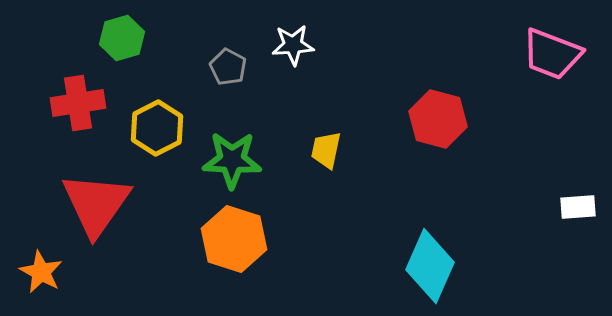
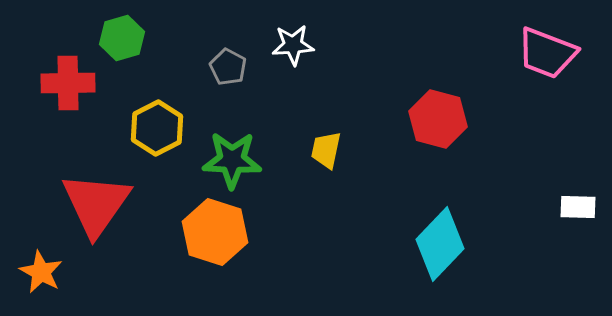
pink trapezoid: moved 5 px left, 1 px up
red cross: moved 10 px left, 20 px up; rotated 8 degrees clockwise
white rectangle: rotated 6 degrees clockwise
orange hexagon: moved 19 px left, 7 px up
cyan diamond: moved 10 px right, 22 px up; rotated 20 degrees clockwise
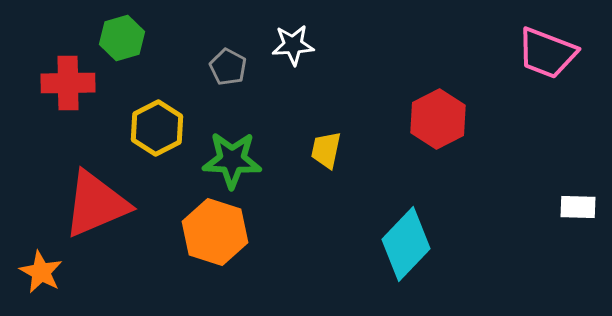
red hexagon: rotated 18 degrees clockwise
red triangle: rotated 32 degrees clockwise
cyan diamond: moved 34 px left
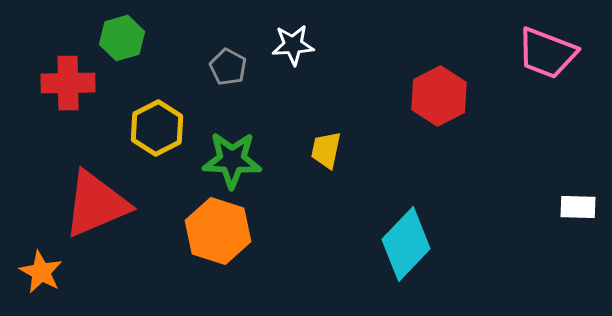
red hexagon: moved 1 px right, 23 px up
orange hexagon: moved 3 px right, 1 px up
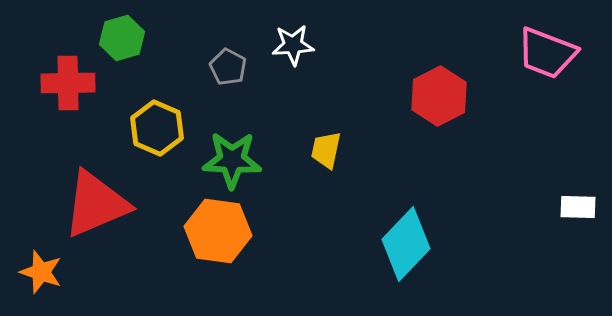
yellow hexagon: rotated 10 degrees counterclockwise
orange hexagon: rotated 10 degrees counterclockwise
orange star: rotated 9 degrees counterclockwise
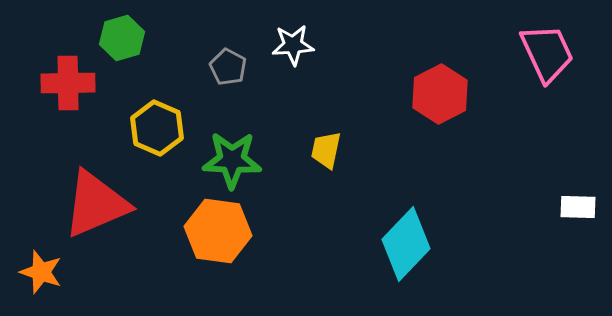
pink trapezoid: rotated 136 degrees counterclockwise
red hexagon: moved 1 px right, 2 px up
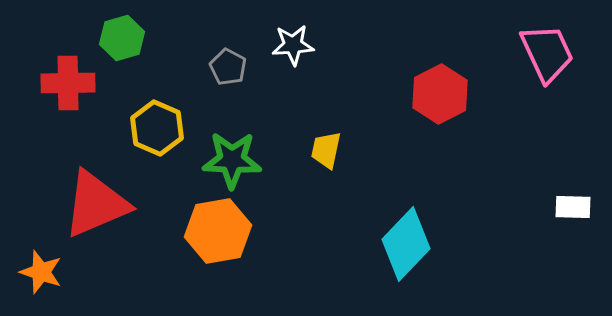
white rectangle: moved 5 px left
orange hexagon: rotated 18 degrees counterclockwise
